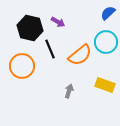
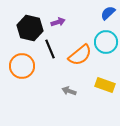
purple arrow: rotated 48 degrees counterclockwise
gray arrow: rotated 88 degrees counterclockwise
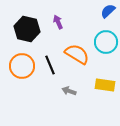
blue semicircle: moved 2 px up
purple arrow: rotated 96 degrees counterclockwise
black hexagon: moved 3 px left, 1 px down
black line: moved 16 px down
orange semicircle: moved 3 px left, 1 px up; rotated 110 degrees counterclockwise
yellow rectangle: rotated 12 degrees counterclockwise
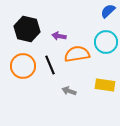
purple arrow: moved 1 px right, 14 px down; rotated 56 degrees counterclockwise
orange semicircle: rotated 40 degrees counterclockwise
orange circle: moved 1 px right
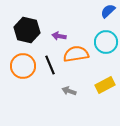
black hexagon: moved 1 px down
orange semicircle: moved 1 px left
yellow rectangle: rotated 36 degrees counterclockwise
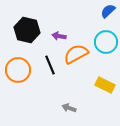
orange semicircle: rotated 20 degrees counterclockwise
orange circle: moved 5 px left, 4 px down
yellow rectangle: rotated 54 degrees clockwise
gray arrow: moved 17 px down
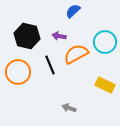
blue semicircle: moved 35 px left
black hexagon: moved 6 px down
cyan circle: moved 1 px left
orange circle: moved 2 px down
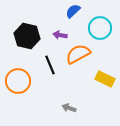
purple arrow: moved 1 px right, 1 px up
cyan circle: moved 5 px left, 14 px up
orange semicircle: moved 2 px right
orange circle: moved 9 px down
yellow rectangle: moved 6 px up
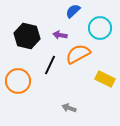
black line: rotated 48 degrees clockwise
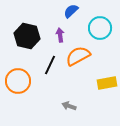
blue semicircle: moved 2 px left
purple arrow: rotated 72 degrees clockwise
orange semicircle: moved 2 px down
yellow rectangle: moved 2 px right, 4 px down; rotated 36 degrees counterclockwise
gray arrow: moved 2 px up
